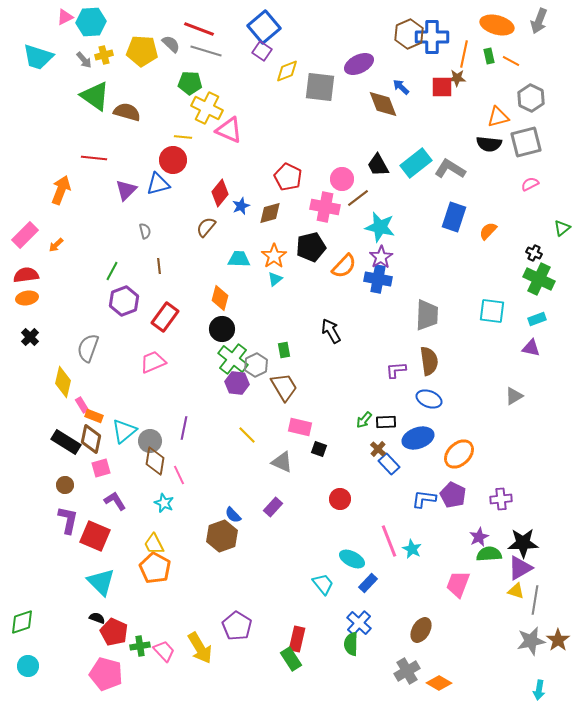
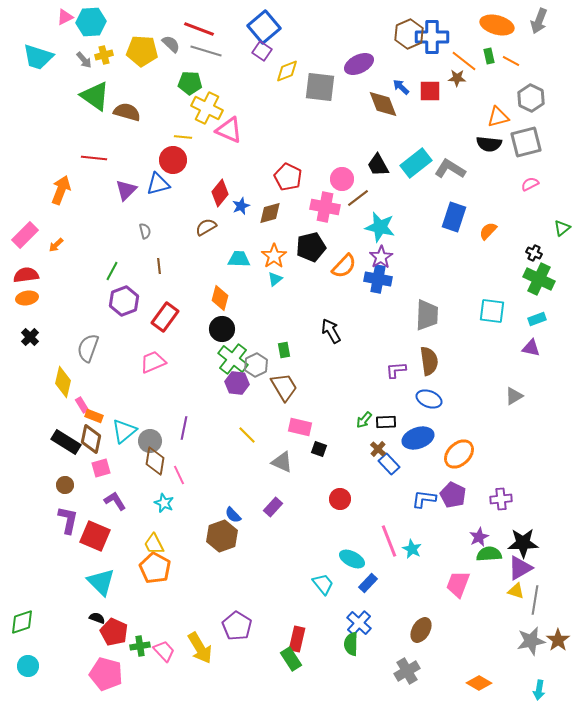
orange line at (464, 54): moved 7 px down; rotated 64 degrees counterclockwise
red square at (442, 87): moved 12 px left, 4 px down
brown semicircle at (206, 227): rotated 20 degrees clockwise
orange diamond at (439, 683): moved 40 px right
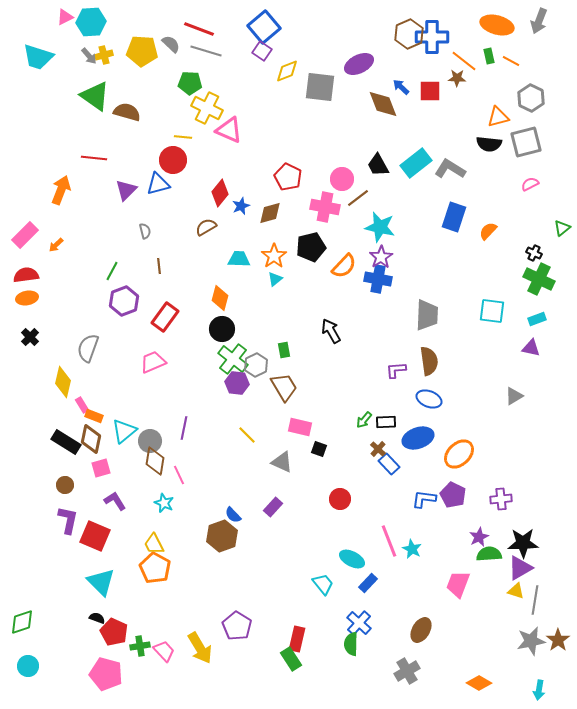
gray arrow at (84, 60): moved 5 px right, 4 px up
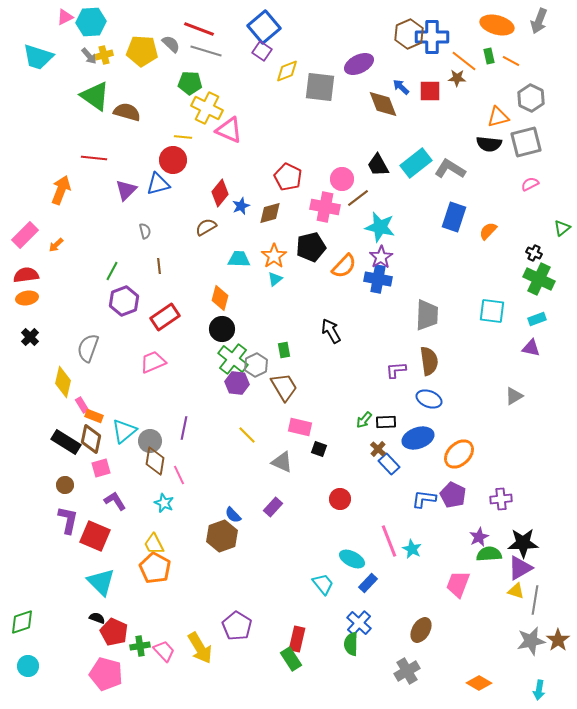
red rectangle at (165, 317): rotated 20 degrees clockwise
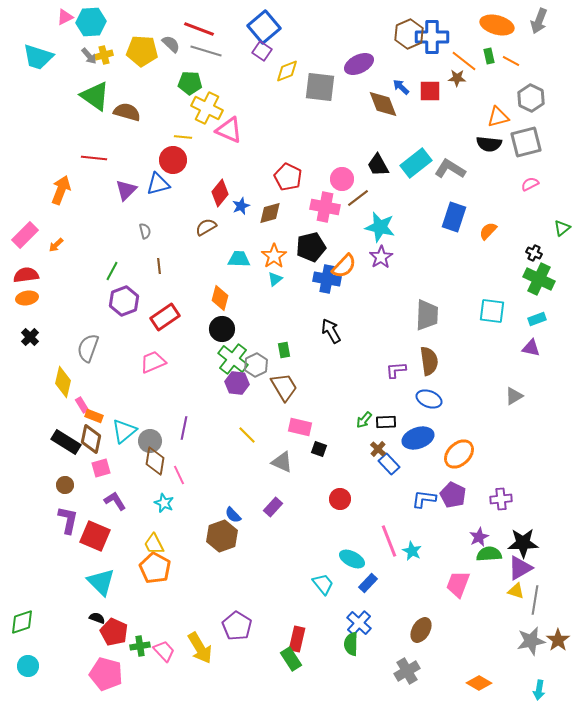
blue cross at (378, 279): moved 51 px left
cyan star at (412, 549): moved 2 px down
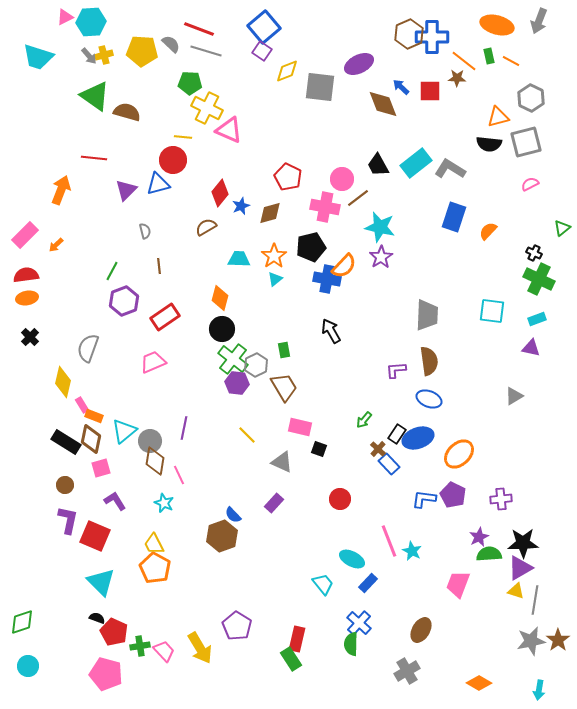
black rectangle at (386, 422): moved 11 px right, 12 px down; rotated 54 degrees counterclockwise
purple rectangle at (273, 507): moved 1 px right, 4 px up
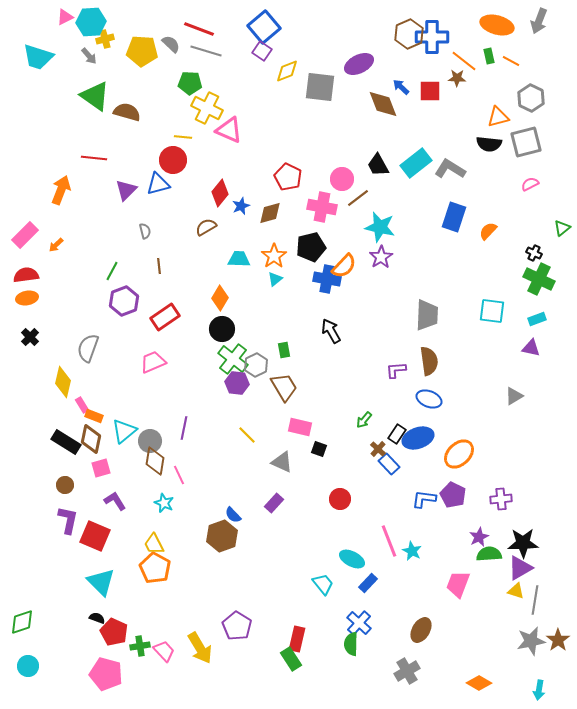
yellow cross at (104, 55): moved 1 px right, 16 px up
pink cross at (325, 207): moved 3 px left
orange diamond at (220, 298): rotated 15 degrees clockwise
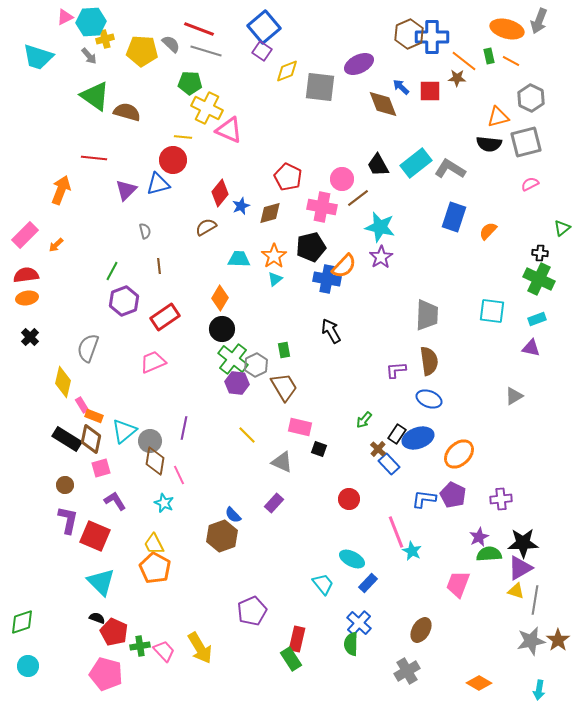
orange ellipse at (497, 25): moved 10 px right, 4 px down
black cross at (534, 253): moved 6 px right; rotated 21 degrees counterclockwise
black rectangle at (66, 442): moved 1 px right, 3 px up
red circle at (340, 499): moved 9 px right
pink line at (389, 541): moved 7 px right, 9 px up
purple pentagon at (237, 626): moved 15 px right, 15 px up; rotated 16 degrees clockwise
